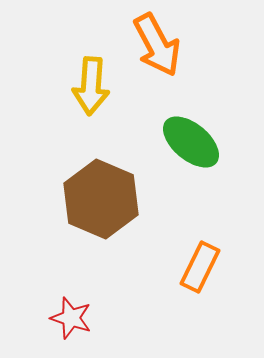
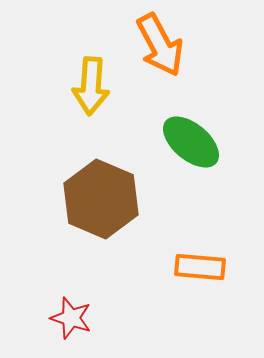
orange arrow: moved 3 px right
orange rectangle: rotated 69 degrees clockwise
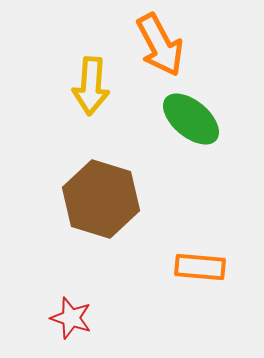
green ellipse: moved 23 px up
brown hexagon: rotated 6 degrees counterclockwise
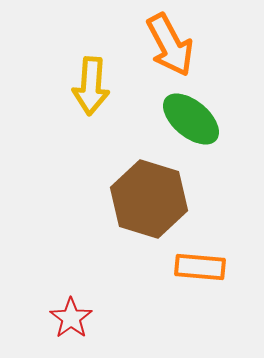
orange arrow: moved 10 px right
brown hexagon: moved 48 px right
red star: rotated 18 degrees clockwise
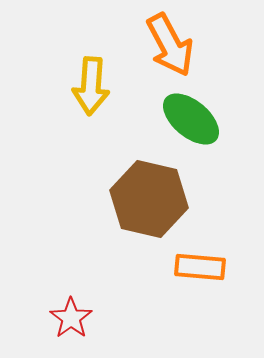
brown hexagon: rotated 4 degrees counterclockwise
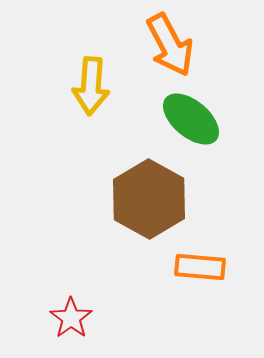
brown hexagon: rotated 16 degrees clockwise
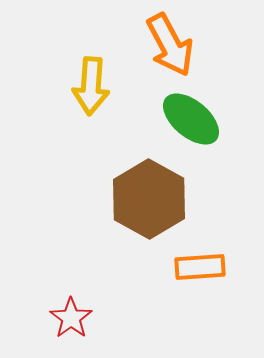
orange rectangle: rotated 9 degrees counterclockwise
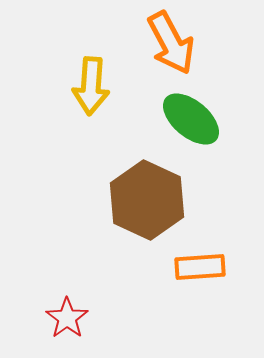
orange arrow: moved 1 px right, 2 px up
brown hexagon: moved 2 px left, 1 px down; rotated 4 degrees counterclockwise
red star: moved 4 px left
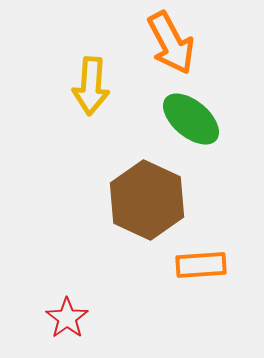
orange rectangle: moved 1 px right, 2 px up
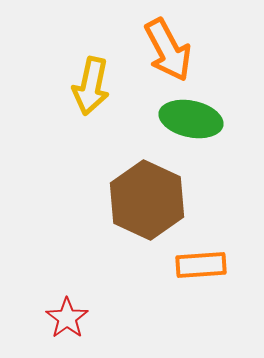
orange arrow: moved 3 px left, 7 px down
yellow arrow: rotated 8 degrees clockwise
green ellipse: rotated 28 degrees counterclockwise
